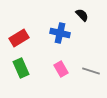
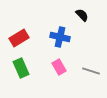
blue cross: moved 4 px down
pink rectangle: moved 2 px left, 2 px up
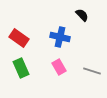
red rectangle: rotated 66 degrees clockwise
gray line: moved 1 px right
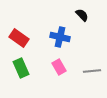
gray line: rotated 24 degrees counterclockwise
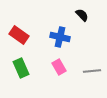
red rectangle: moved 3 px up
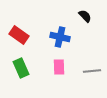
black semicircle: moved 3 px right, 1 px down
pink rectangle: rotated 28 degrees clockwise
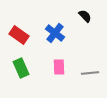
blue cross: moved 5 px left, 4 px up; rotated 24 degrees clockwise
gray line: moved 2 px left, 2 px down
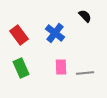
red rectangle: rotated 18 degrees clockwise
pink rectangle: moved 2 px right
gray line: moved 5 px left
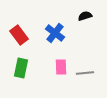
black semicircle: rotated 64 degrees counterclockwise
green rectangle: rotated 36 degrees clockwise
